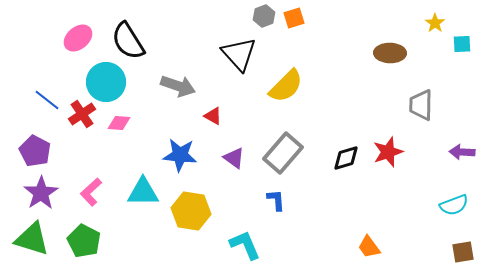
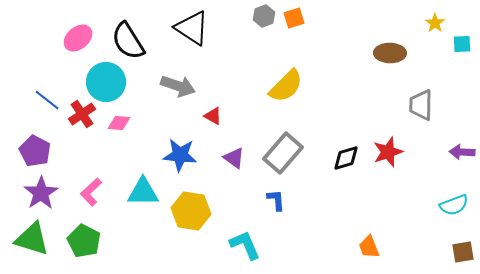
black triangle: moved 47 px left, 26 px up; rotated 15 degrees counterclockwise
orange trapezoid: rotated 15 degrees clockwise
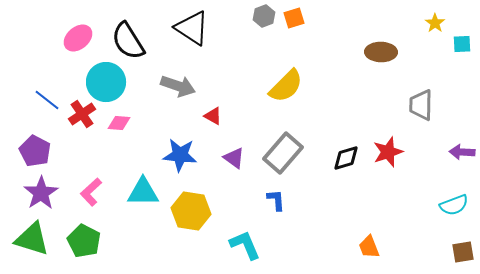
brown ellipse: moved 9 px left, 1 px up
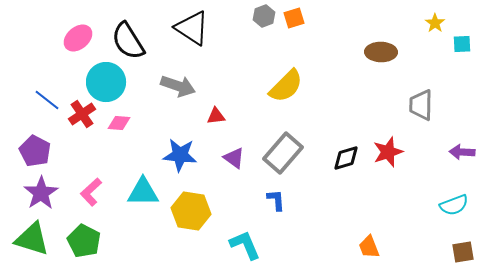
red triangle: moved 3 px right; rotated 36 degrees counterclockwise
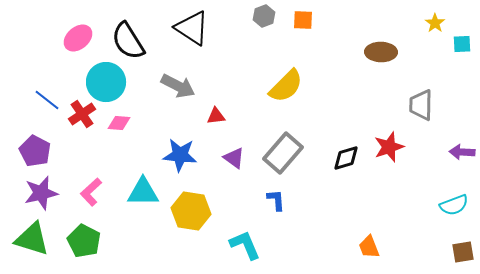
orange square: moved 9 px right, 2 px down; rotated 20 degrees clockwise
gray arrow: rotated 8 degrees clockwise
red star: moved 1 px right, 5 px up
purple star: rotated 20 degrees clockwise
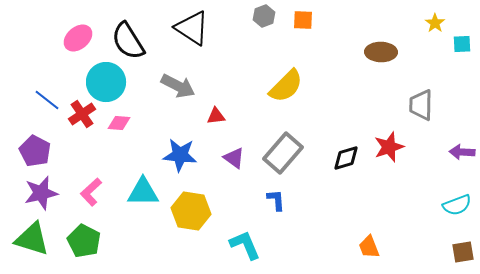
cyan semicircle: moved 3 px right
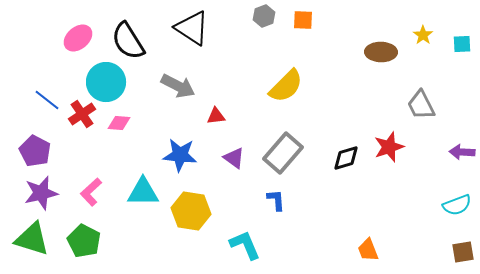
yellow star: moved 12 px left, 12 px down
gray trapezoid: rotated 28 degrees counterclockwise
orange trapezoid: moved 1 px left, 3 px down
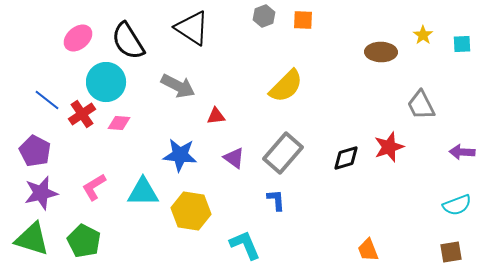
pink L-shape: moved 3 px right, 5 px up; rotated 12 degrees clockwise
brown square: moved 12 px left
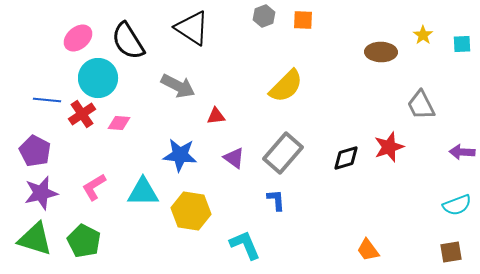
cyan circle: moved 8 px left, 4 px up
blue line: rotated 32 degrees counterclockwise
green triangle: moved 3 px right
orange trapezoid: rotated 15 degrees counterclockwise
